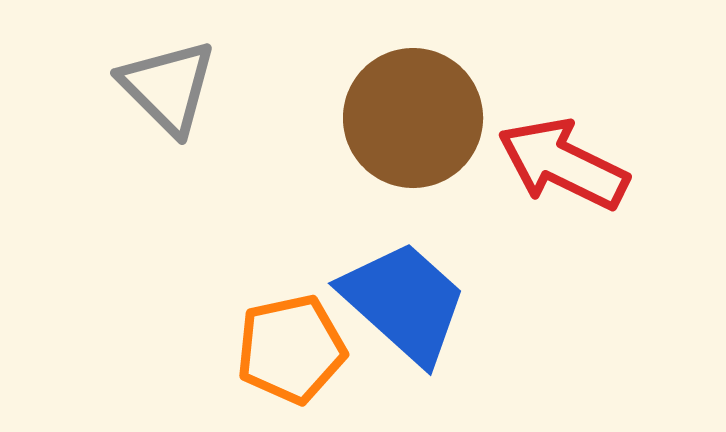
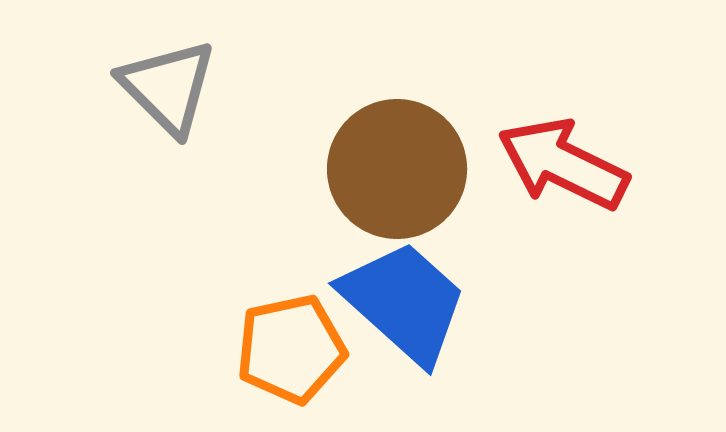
brown circle: moved 16 px left, 51 px down
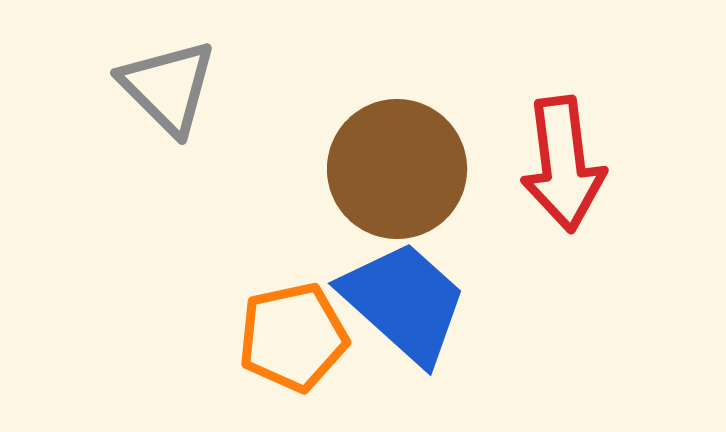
red arrow: rotated 123 degrees counterclockwise
orange pentagon: moved 2 px right, 12 px up
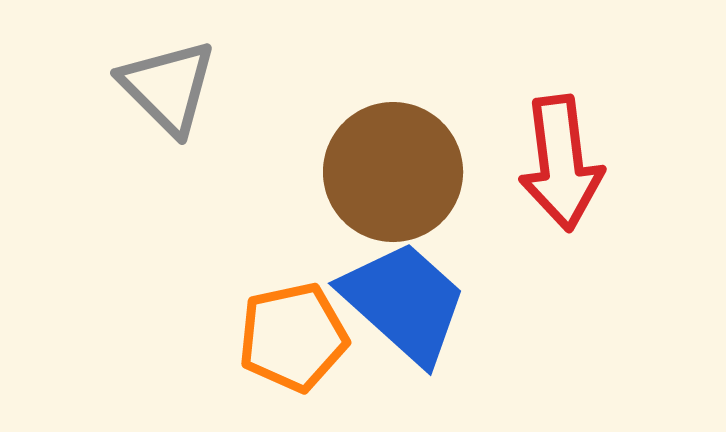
red arrow: moved 2 px left, 1 px up
brown circle: moved 4 px left, 3 px down
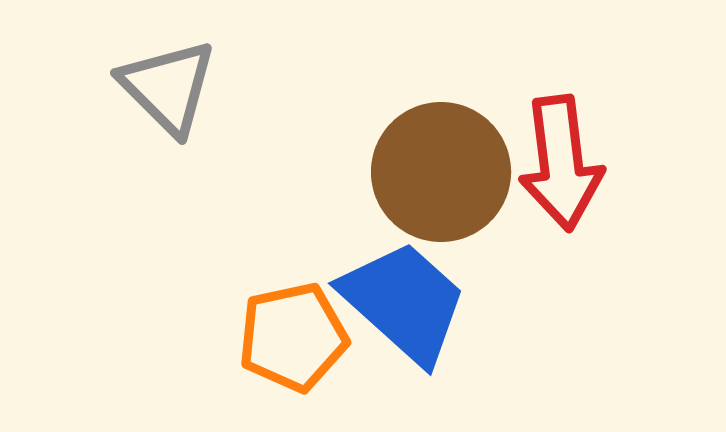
brown circle: moved 48 px right
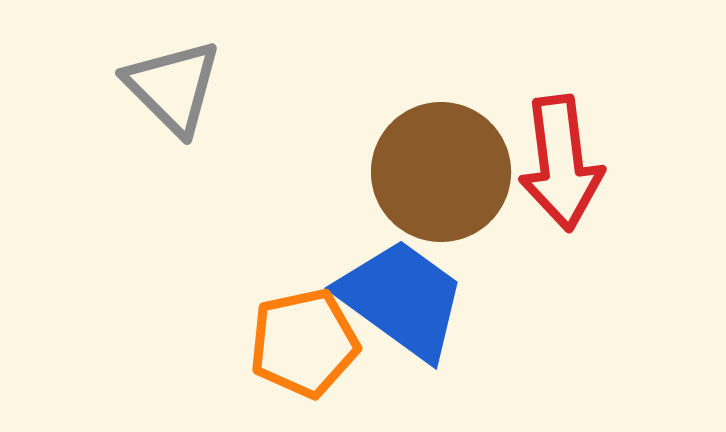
gray triangle: moved 5 px right
blue trapezoid: moved 2 px left, 3 px up; rotated 6 degrees counterclockwise
orange pentagon: moved 11 px right, 6 px down
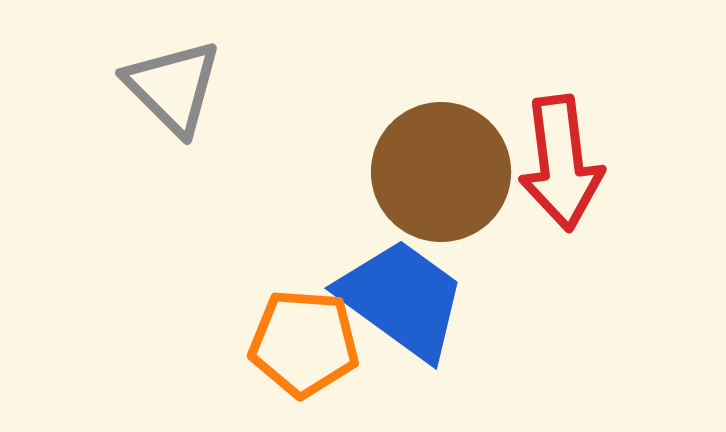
orange pentagon: rotated 16 degrees clockwise
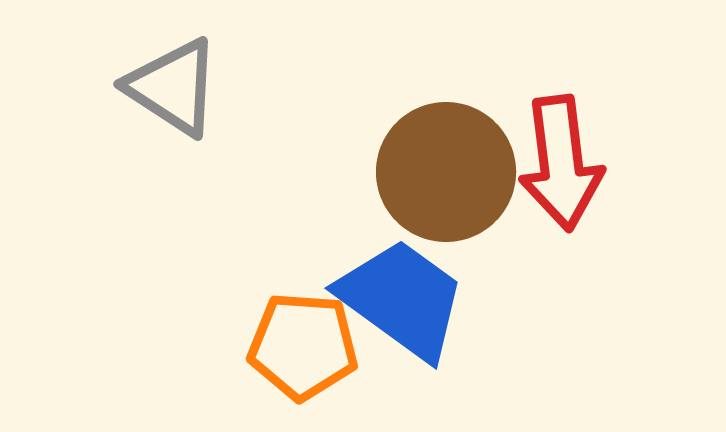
gray triangle: rotated 12 degrees counterclockwise
brown circle: moved 5 px right
orange pentagon: moved 1 px left, 3 px down
